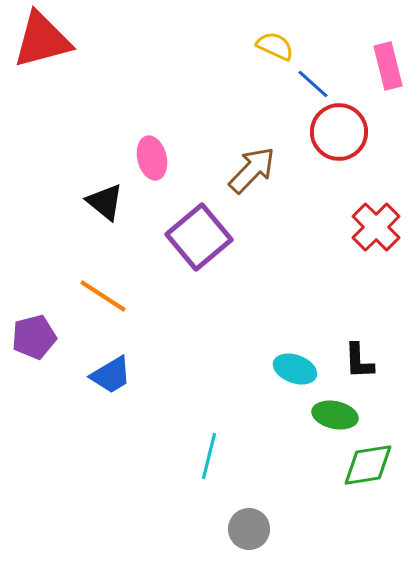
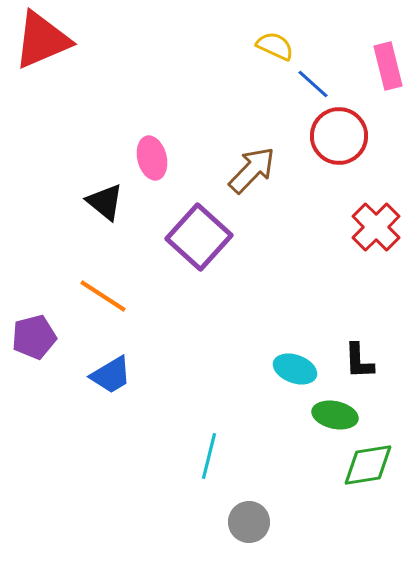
red triangle: rotated 8 degrees counterclockwise
red circle: moved 4 px down
purple square: rotated 8 degrees counterclockwise
gray circle: moved 7 px up
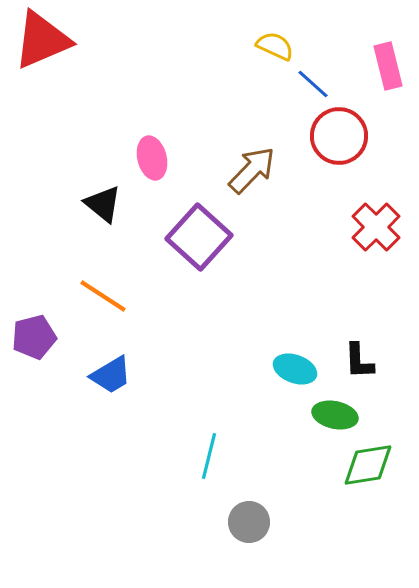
black triangle: moved 2 px left, 2 px down
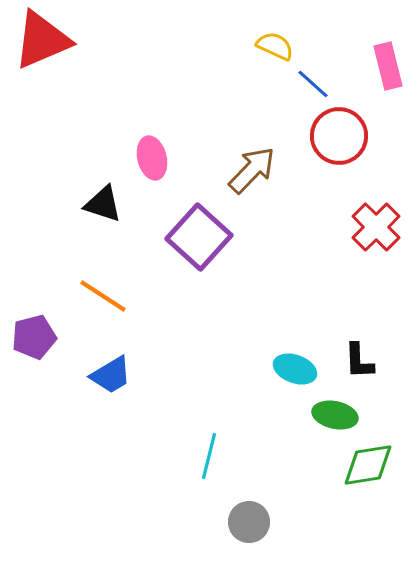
black triangle: rotated 21 degrees counterclockwise
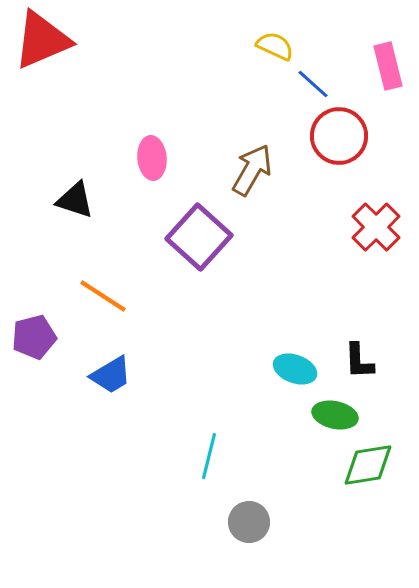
pink ellipse: rotated 9 degrees clockwise
brown arrow: rotated 14 degrees counterclockwise
black triangle: moved 28 px left, 4 px up
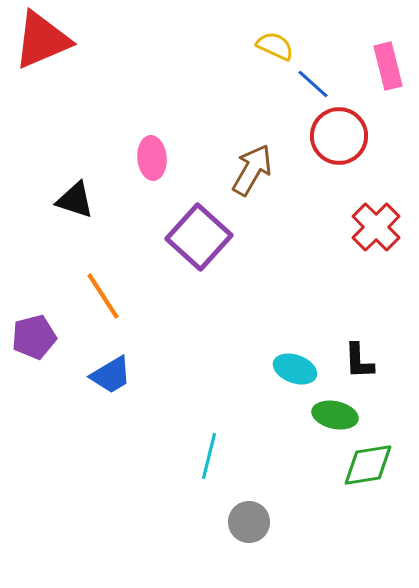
orange line: rotated 24 degrees clockwise
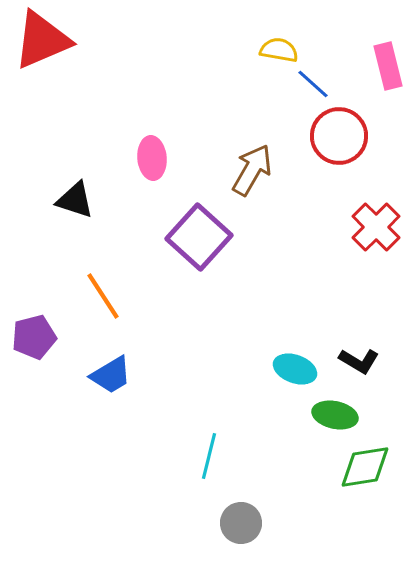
yellow semicircle: moved 4 px right, 4 px down; rotated 15 degrees counterclockwise
black L-shape: rotated 57 degrees counterclockwise
green diamond: moved 3 px left, 2 px down
gray circle: moved 8 px left, 1 px down
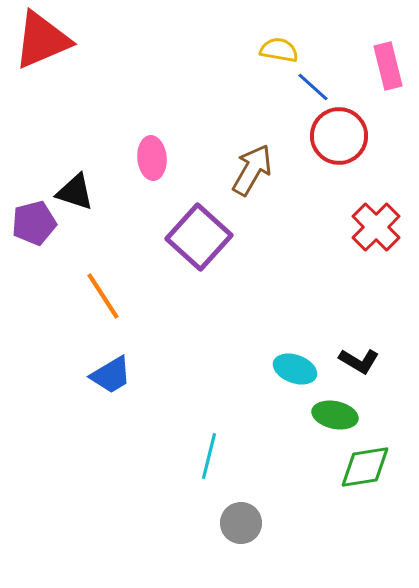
blue line: moved 3 px down
black triangle: moved 8 px up
purple pentagon: moved 114 px up
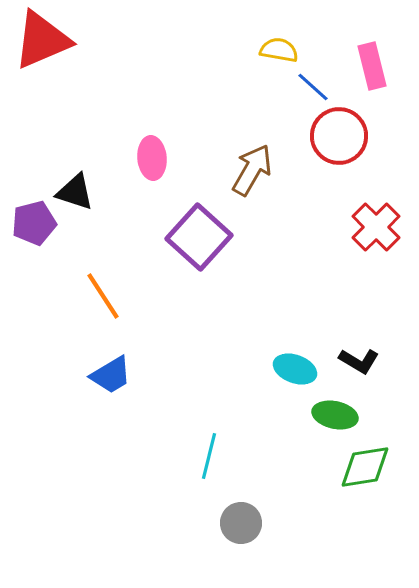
pink rectangle: moved 16 px left
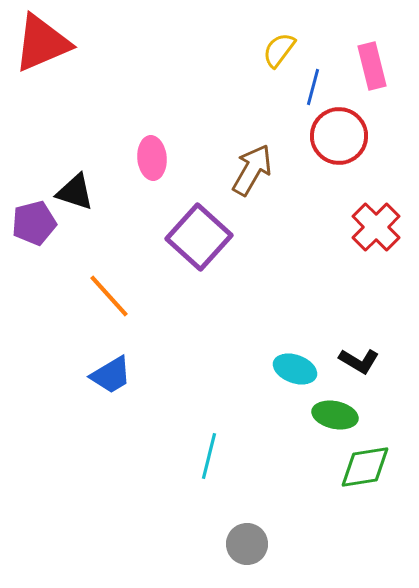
red triangle: moved 3 px down
yellow semicircle: rotated 63 degrees counterclockwise
blue line: rotated 63 degrees clockwise
orange line: moved 6 px right; rotated 9 degrees counterclockwise
gray circle: moved 6 px right, 21 px down
